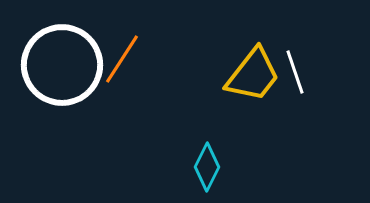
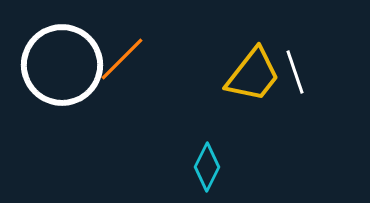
orange line: rotated 12 degrees clockwise
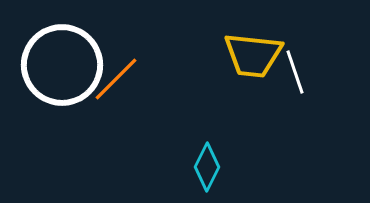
orange line: moved 6 px left, 20 px down
yellow trapezoid: moved 20 px up; rotated 58 degrees clockwise
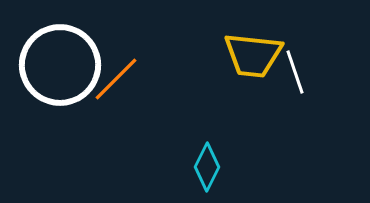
white circle: moved 2 px left
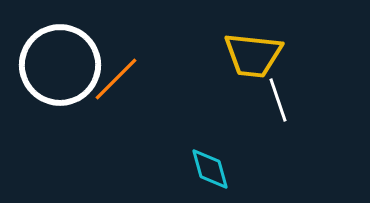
white line: moved 17 px left, 28 px down
cyan diamond: moved 3 px right, 2 px down; rotated 42 degrees counterclockwise
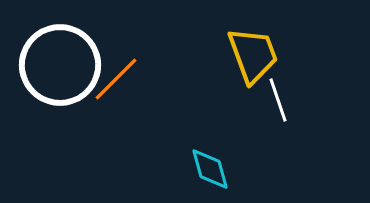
yellow trapezoid: rotated 116 degrees counterclockwise
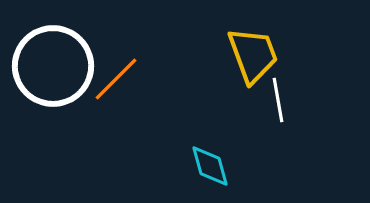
white circle: moved 7 px left, 1 px down
white line: rotated 9 degrees clockwise
cyan diamond: moved 3 px up
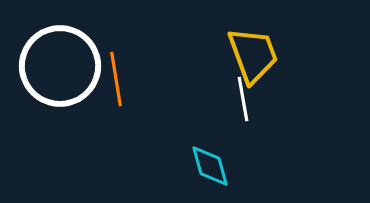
white circle: moved 7 px right
orange line: rotated 54 degrees counterclockwise
white line: moved 35 px left, 1 px up
